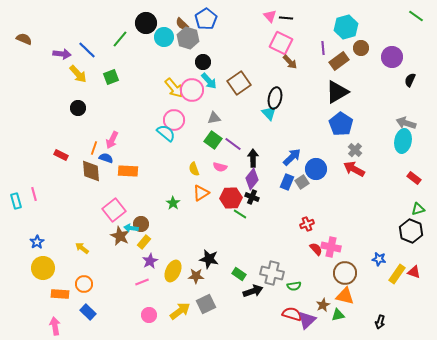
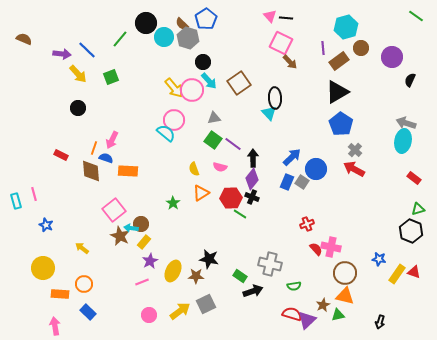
black ellipse at (275, 98): rotated 15 degrees counterclockwise
gray square at (302, 182): rotated 24 degrees counterclockwise
blue star at (37, 242): moved 9 px right, 17 px up; rotated 16 degrees counterclockwise
gray cross at (272, 273): moved 2 px left, 9 px up
green rectangle at (239, 274): moved 1 px right, 2 px down
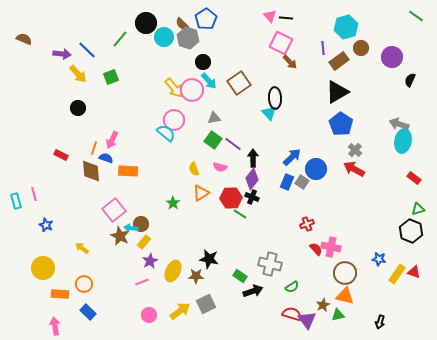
gray arrow at (406, 123): moved 7 px left, 1 px down
green semicircle at (294, 286): moved 2 px left, 1 px down; rotated 24 degrees counterclockwise
purple triangle at (307, 320): rotated 24 degrees counterclockwise
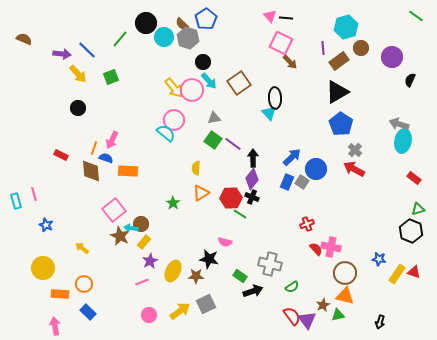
pink semicircle at (220, 167): moved 5 px right, 75 px down
yellow semicircle at (194, 169): moved 2 px right, 1 px up; rotated 24 degrees clockwise
red semicircle at (292, 314): moved 2 px down; rotated 36 degrees clockwise
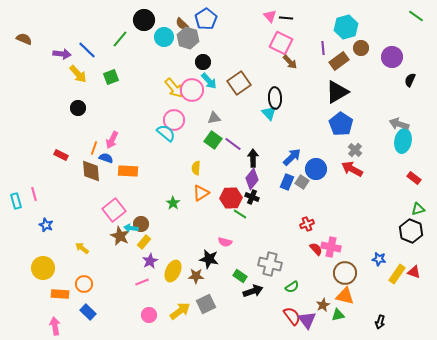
black circle at (146, 23): moved 2 px left, 3 px up
red arrow at (354, 169): moved 2 px left
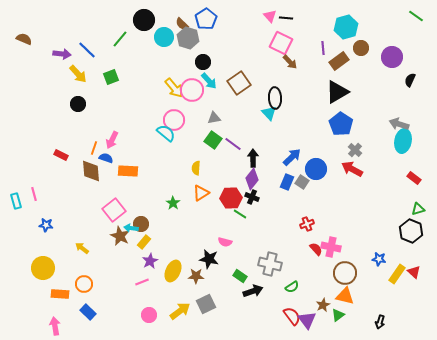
black circle at (78, 108): moved 4 px up
blue star at (46, 225): rotated 16 degrees counterclockwise
red triangle at (414, 272): rotated 24 degrees clockwise
green triangle at (338, 315): rotated 24 degrees counterclockwise
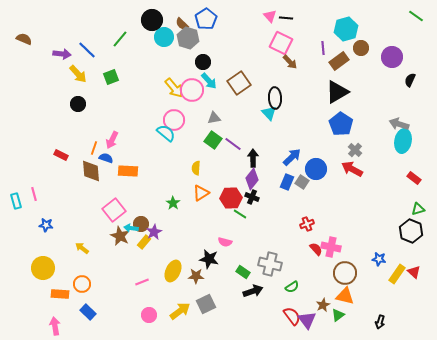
black circle at (144, 20): moved 8 px right
cyan hexagon at (346, 27): moved 2 px down
purple star at (150, 261): moved 4 px right, 29 px up
green rectangle at (240, 276): moved 3 px right, 4 px up
orange circle at (84, 284): moved 2 px left
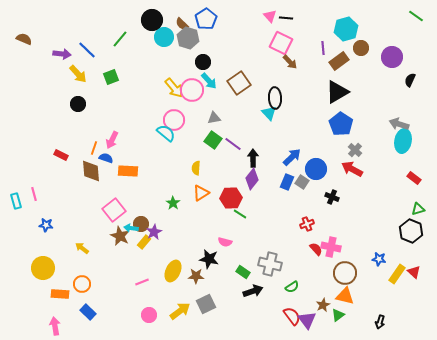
black cross at (252, 197): moved 80 px right
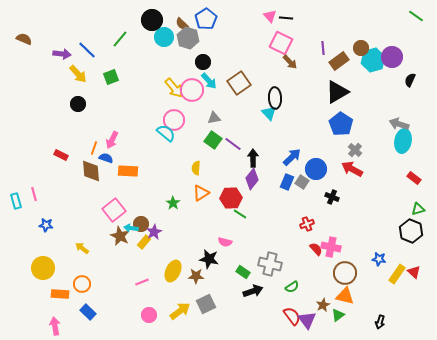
cyan hexagon at (346, 29): moved 27 px right, 31 px down
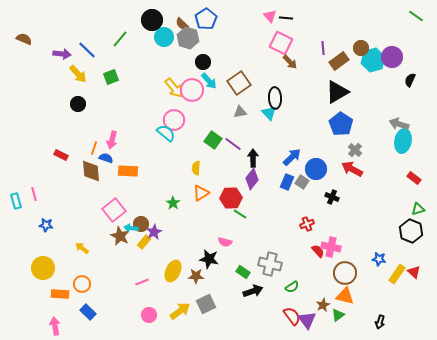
gray triangle at (214, 118): moved 26 px right, 6 px up
pink arrow at (112, 140): rotated 12 degrees counterclockwise
red semicircle at (316, 249): moved 2 px right, 2 px down
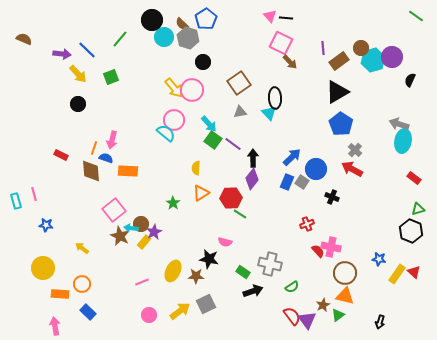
cyan arrow at (209, 81): moved 43 px down
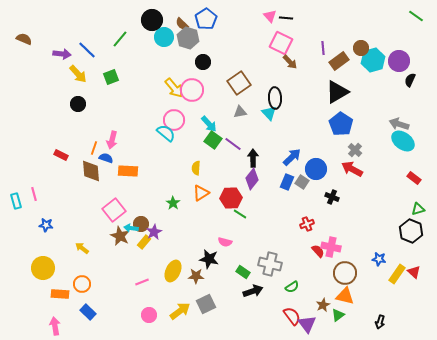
purple circle at (392, 57): moved 7 px right, 4 px down
cyan ellipse at (403, 141): rotated 65 degrees counterclockwise
purple triangle at (307, 320): moved 4 px down
